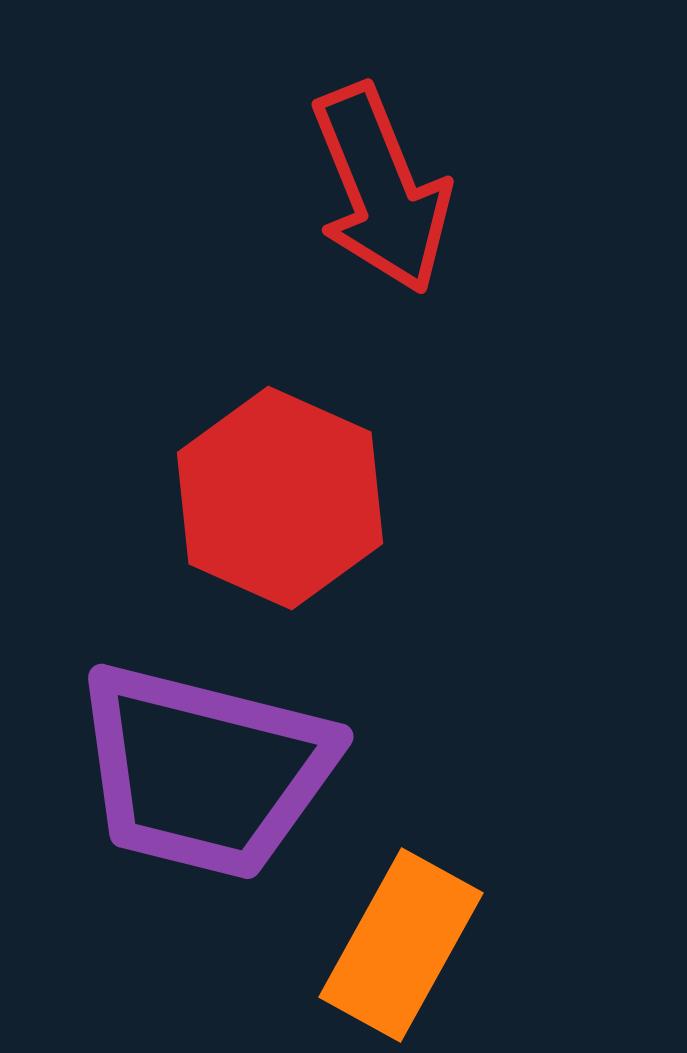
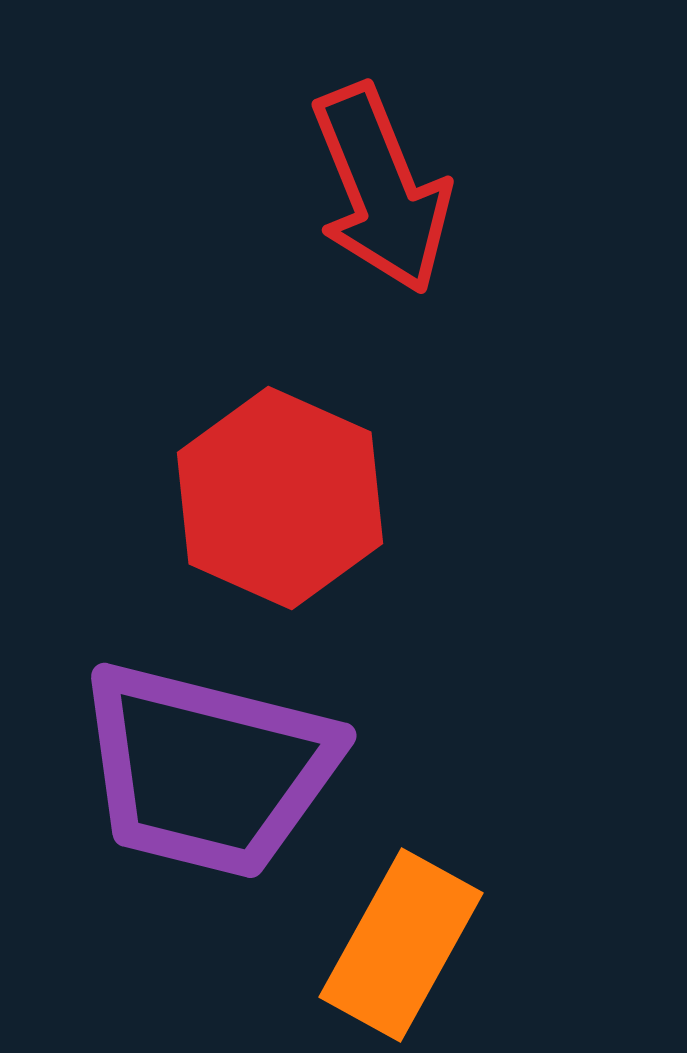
purple trapezoid: moved 3 px right, 1 px up
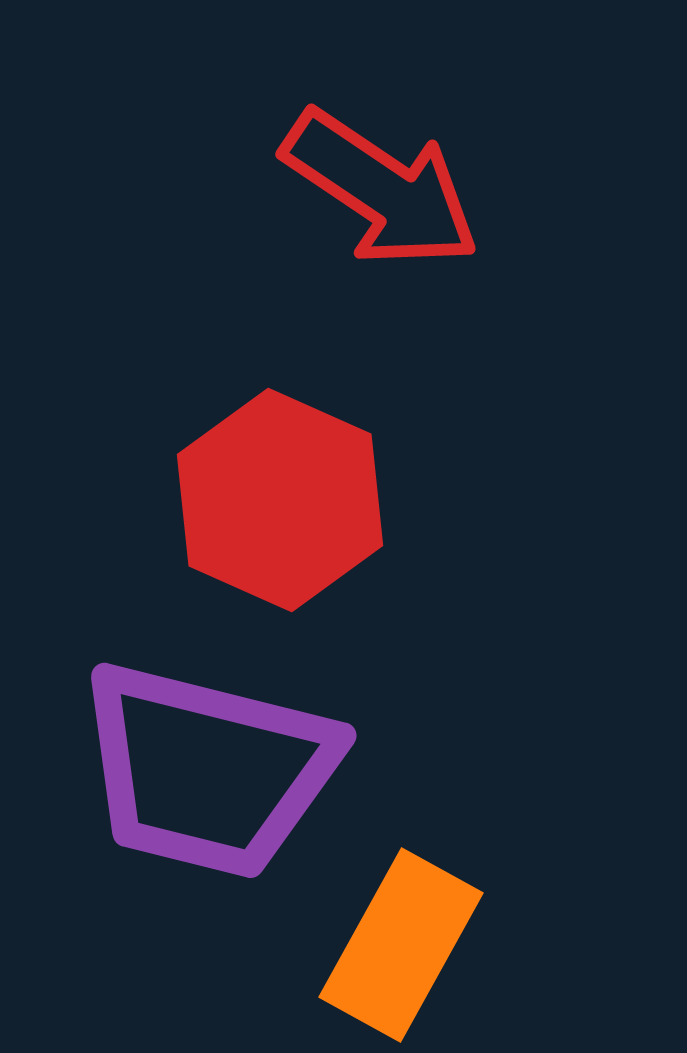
red arrow: rotated 34 degrees counterclockwise
red hexagon: moved 2 px down
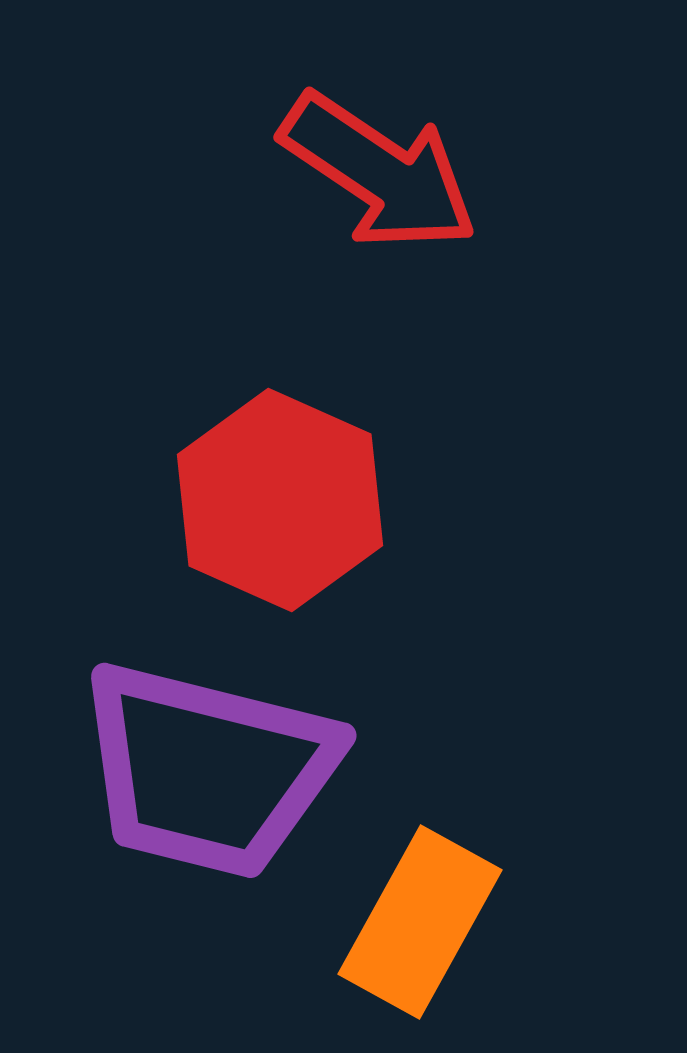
red arrow: moved 2 px left, 17 px up
orange rectangle: moved 19 px right, 23 px up
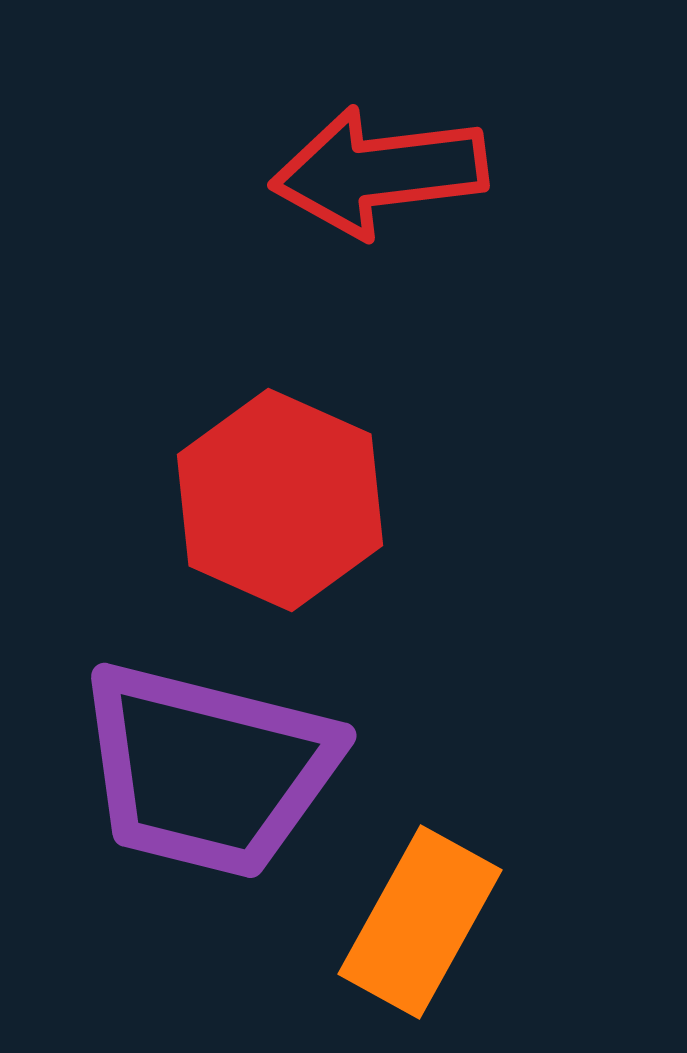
red arrow: rotated 139 degrees clockwise
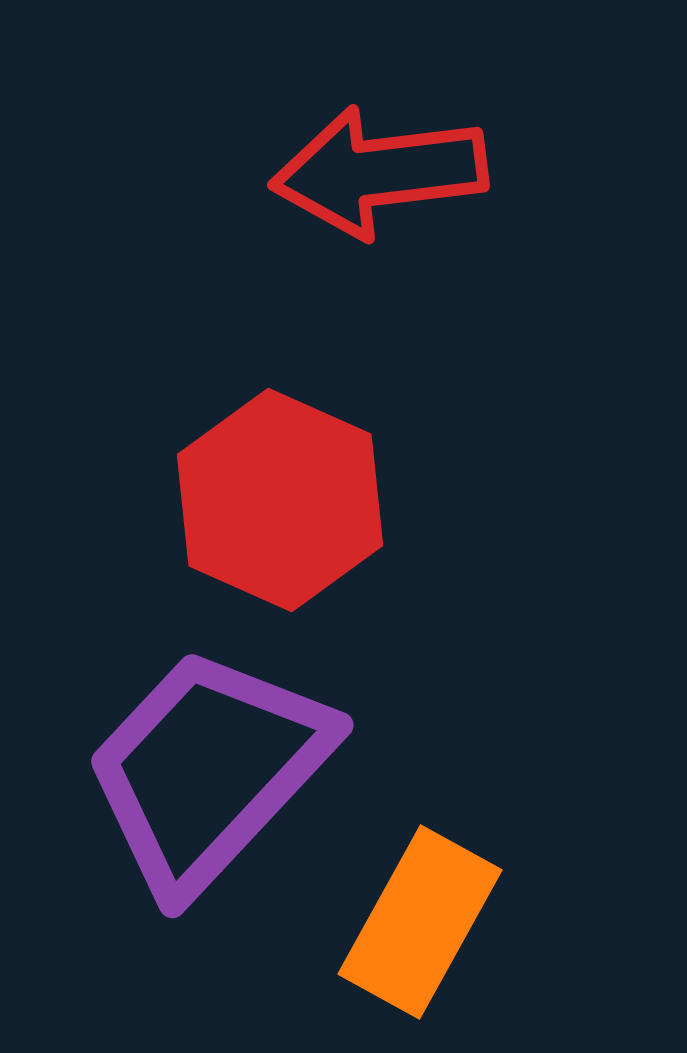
purple trapezoid: rotated 119 degrees clockwise
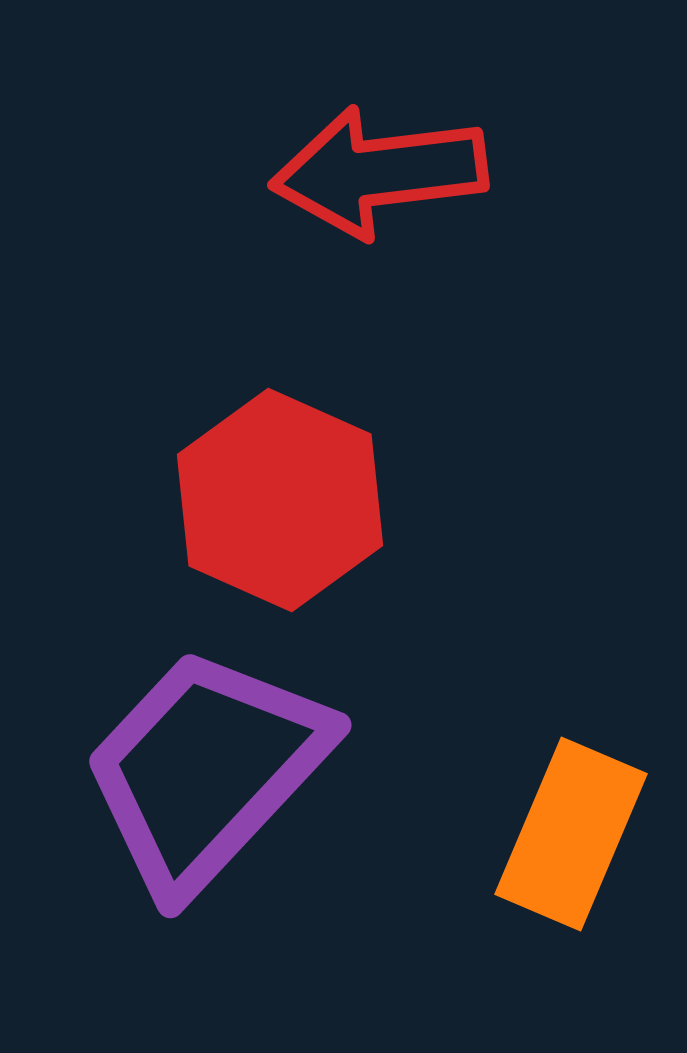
purple trapezoid: moved 2 px left
orange rectangle: moved 151 px right, 88 px up; rotated 6 degrees counterclockwise
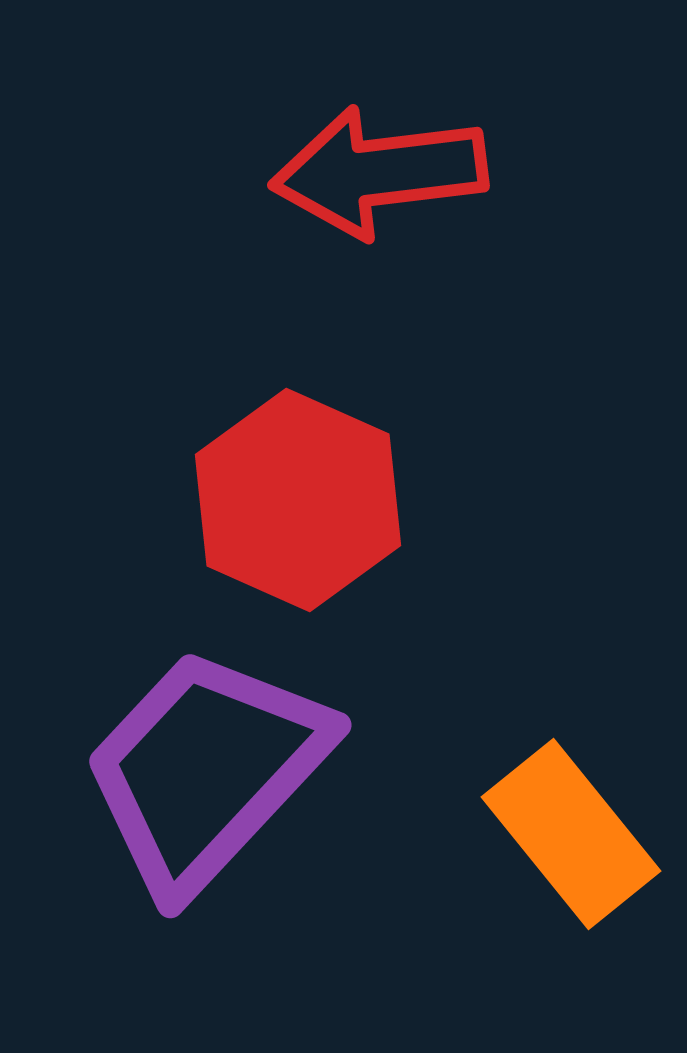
red hexagon: moved 18 px right
orange rectangle: rotated 62 degrees counterclockwise
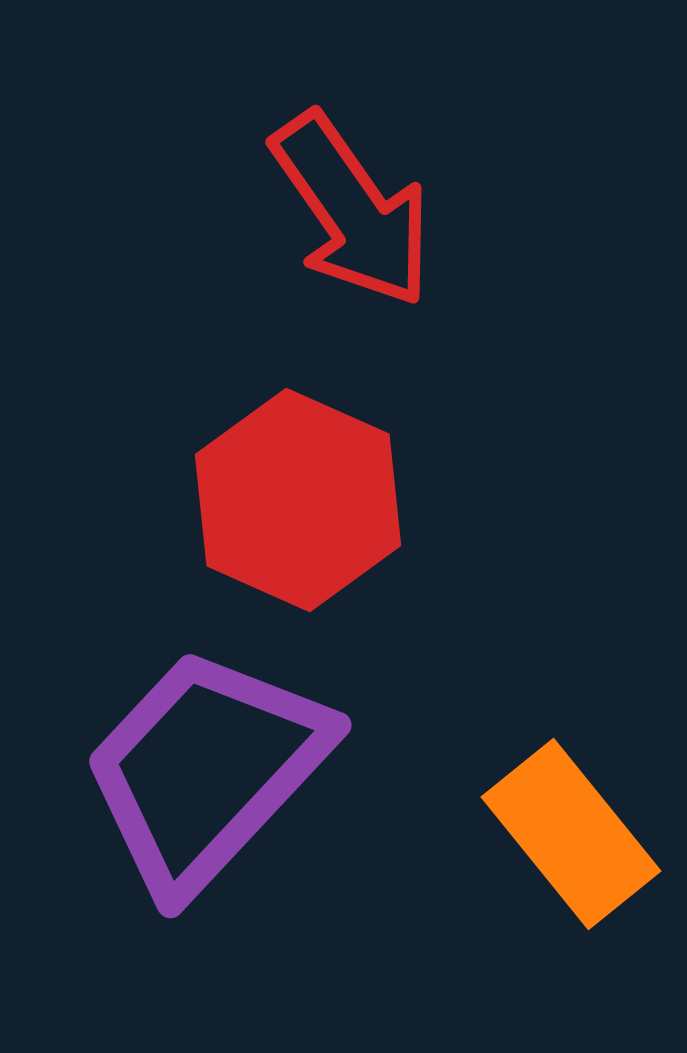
red arrow: moved 27 px left, 38 px down; rotated 118 degrees counterclockwise
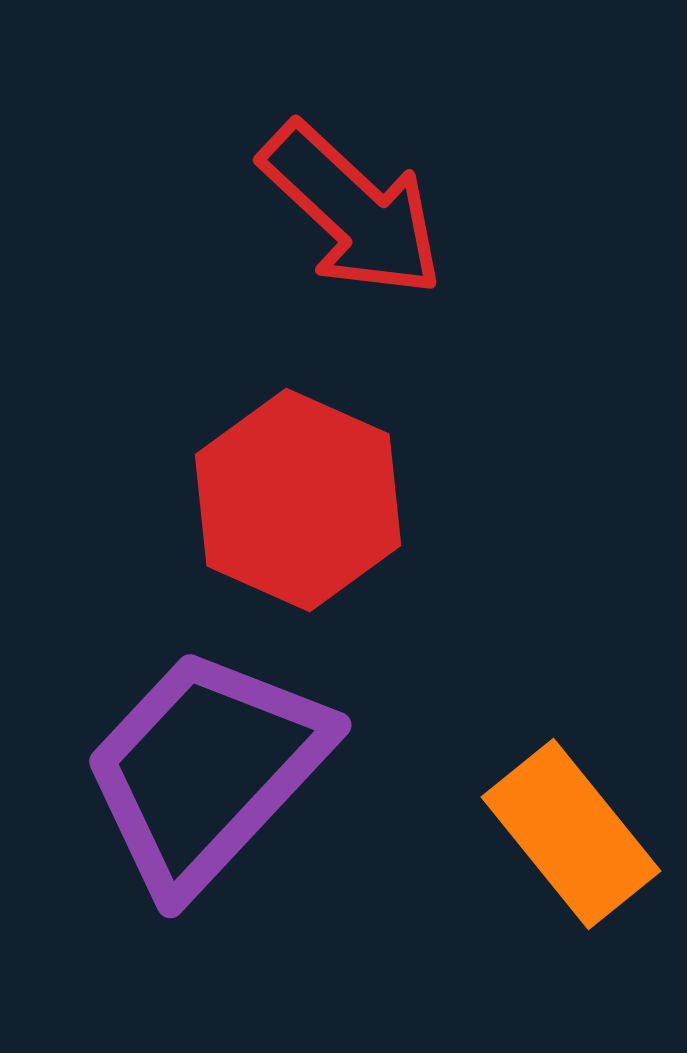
red arrow: rotated 12 degrees counterclockwise
